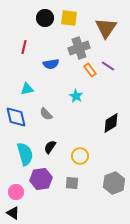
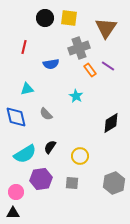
cyan semicircle: rotated 75 degrees clockwise
black triangle: rotated 32 degrees counterclockwise
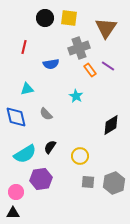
black diamond: moved 2 px down
gray square: moved 16 px right, 1 px up
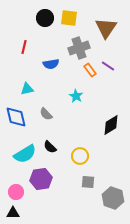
black semicircle: rotated 80 degrees counterclockwise
gray hexagon: moved 1 px left, 15 px down; rotated 20 degrees counterclockwise
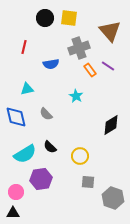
brown triangle: moved 4 px right, 3 px down; rotated 15 degrees counterclockwise
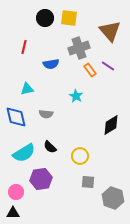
gray semicircle: rotated 40 degrees counterclockwise
cyan semicircle: moved 1 px left, 1 px up
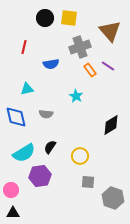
gray cross: moved 1 px right, 1 px up
black semicircle: rotated 80 degrees clockwise
purple hexagon: moved 1 px left, 3 px up
pink circle: moved 5 px left, 2 px up
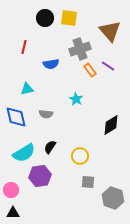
gray cross: moved 2 px down
cyan star: moved 3 px down
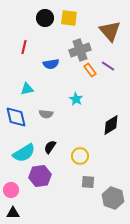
gray cross: moved 1 px down
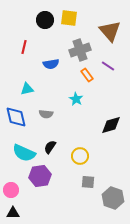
black circle: moved 2 px down
orange rectangle: moved 3 px left, 5 px down
black diamond: rotated 15 degrees clockwise
cyan semicircle: rotated 55 degrees clockwise
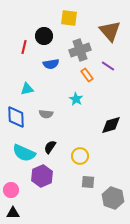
black circle: moved 1 px left, 16 px down
blue diamond: rotated 10 degrees clockwise
purple hexagon: moved 2 px right; rotated 15 degrees counterclockwise
